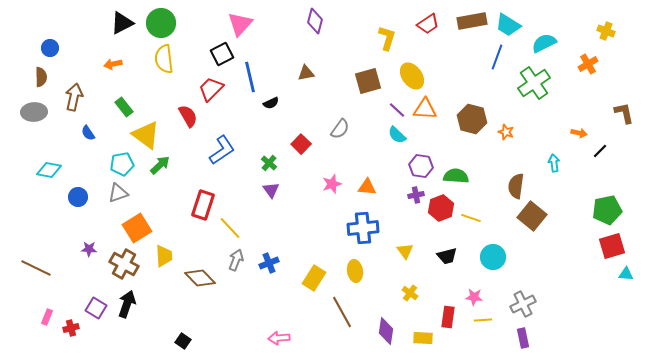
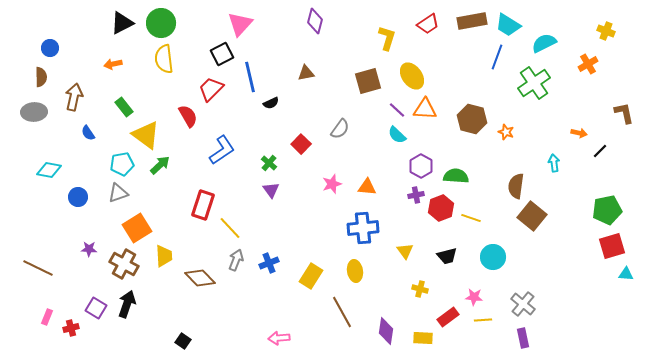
purple hexagon at (421, 166): rotated 20 degrees clockwise
brown line at (36, 268): moved 2 px right
yellow rectangle at (314, 278): moved 3 px left, 2 px up
yellow cross at (410, 293): moved 10 px right, 4 px up; rotated 21 degrees counterclockwise
gray cross at (523, 304): rotated 25 degrees counterclockwise
red rectangle at (448, 317): rotated 45 degrees clockwise
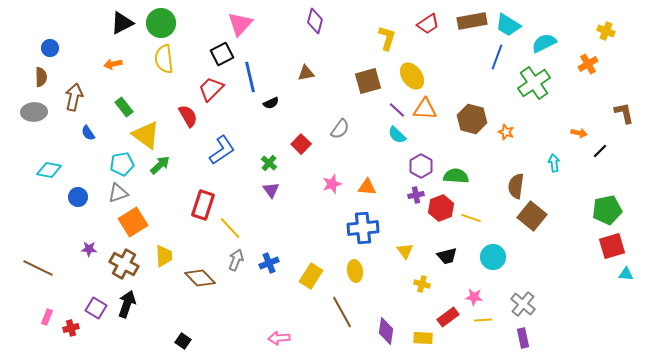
orange square at (137, 228): moved 4 px left, 6 px up
yellow cross at (420, 289): moved 2 px right, 5 px up
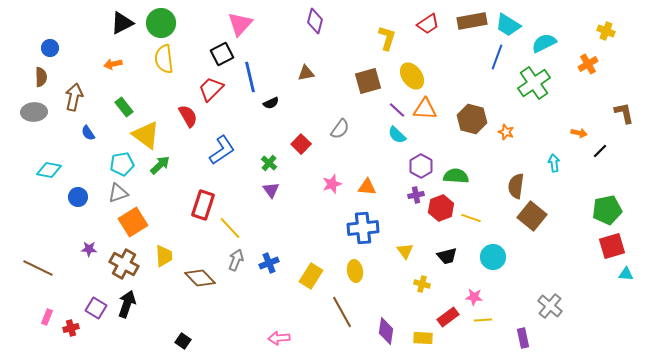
gray cross at (523, 304): moved 27 px right, 2 px down
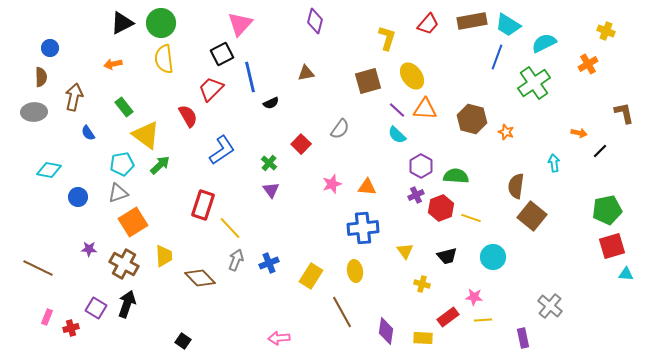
red trapezoid at (428, 24): rotated 15 degrees counterclockwise
purple cross at (416, 195): rotated 14 degrees counterclockwise
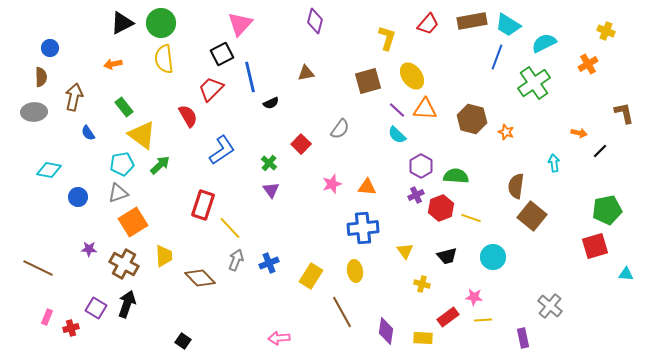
yellow triangle at (146, 135): moved 4 px left
red square at (612, 246): moved 17 px left
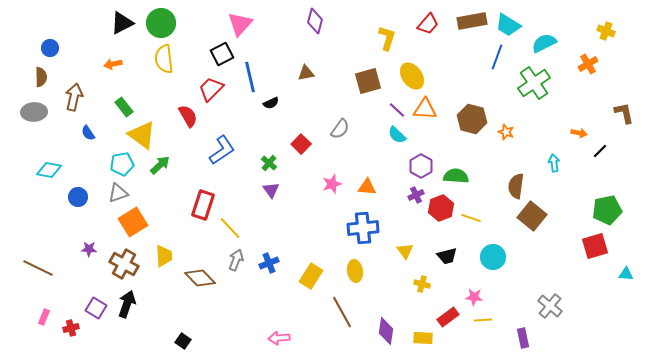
pink rectangle at (47, 317): moved 3 px left
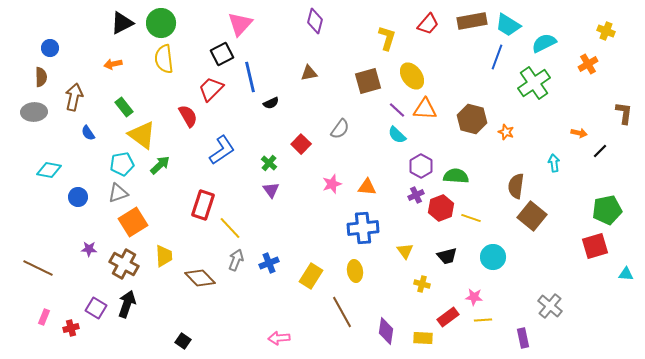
brown triangle at (306, 73): moved 3 px right
brown L-shape at (624, 113): rotated 20 degrees clockwise
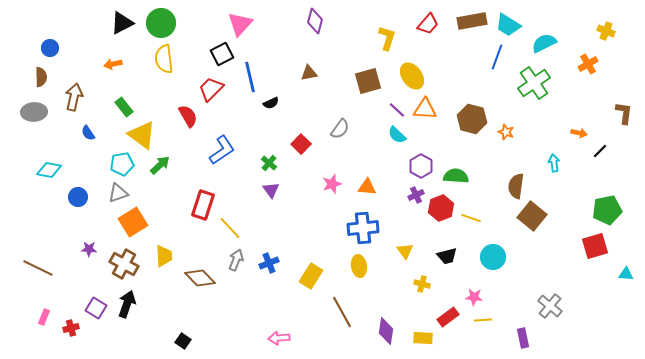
yellow ellipse at (355, 271): moved 4 px right, 5 px up
